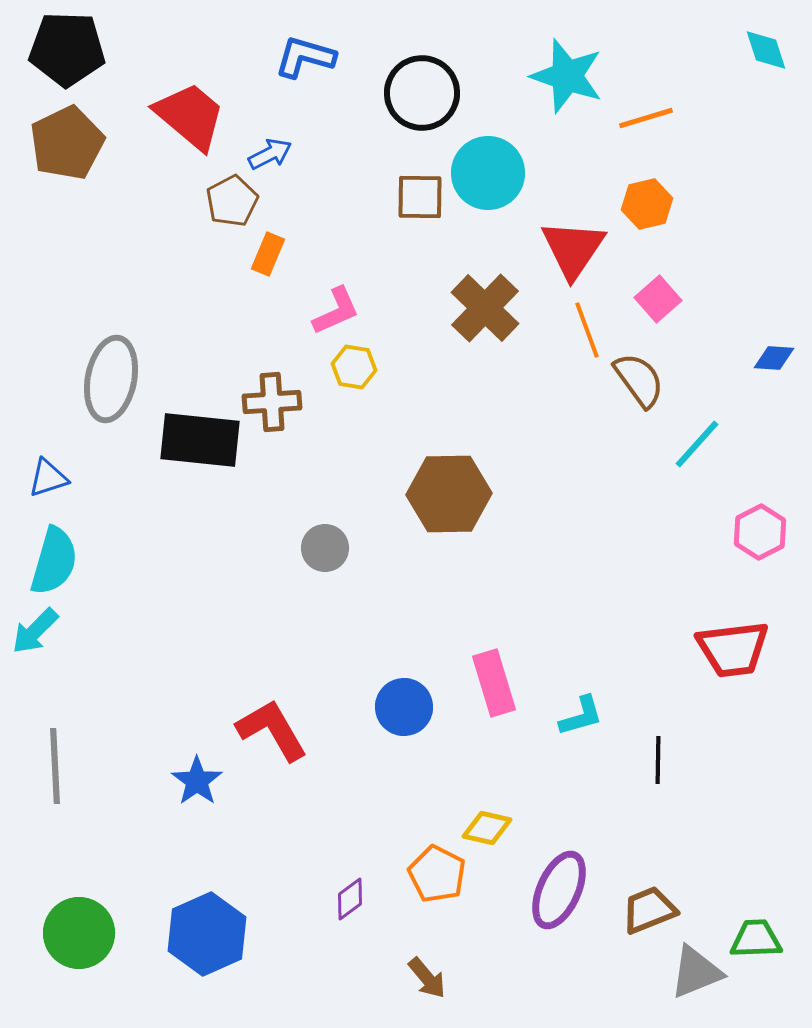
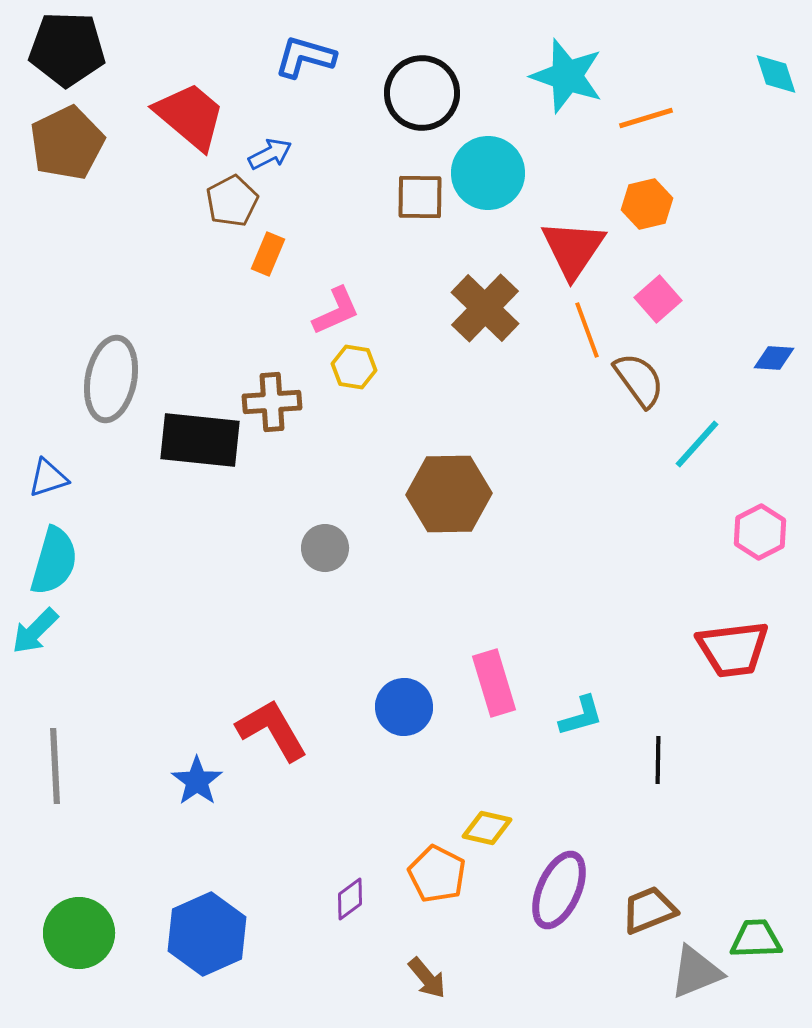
cyan diamond at (766, 50): moved 10 px right, 24 px down
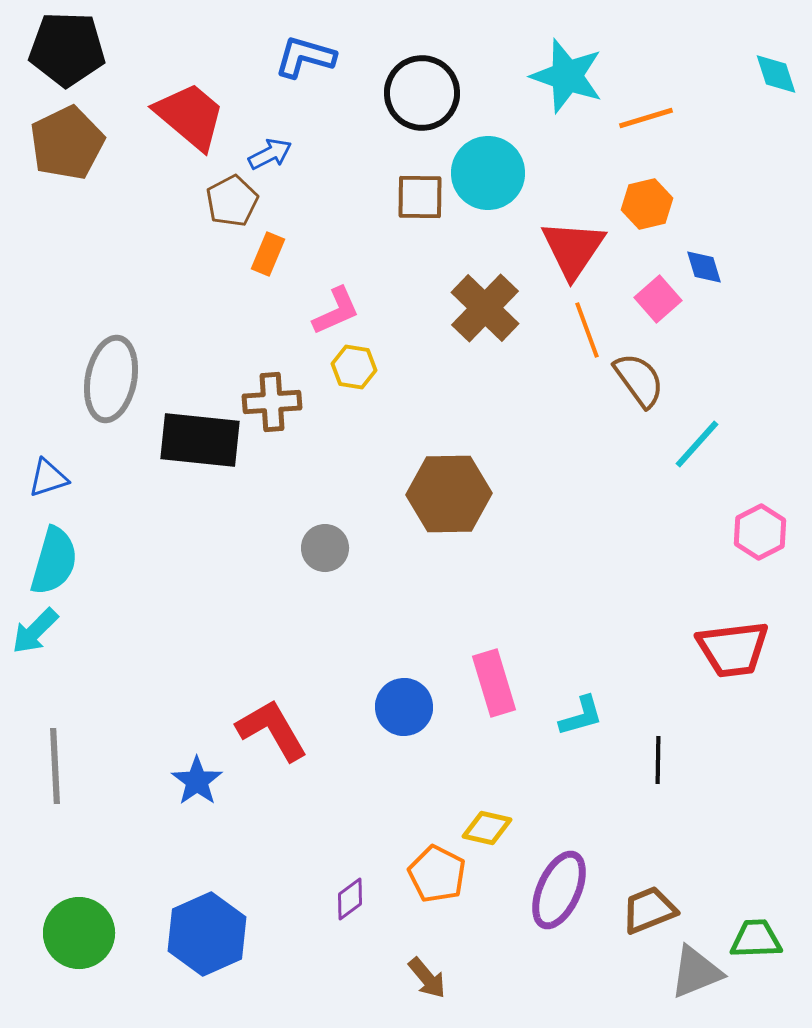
blue diamond at (774, 358): moved 70 px left, 91 px up; rotated 69 degrees clockwise
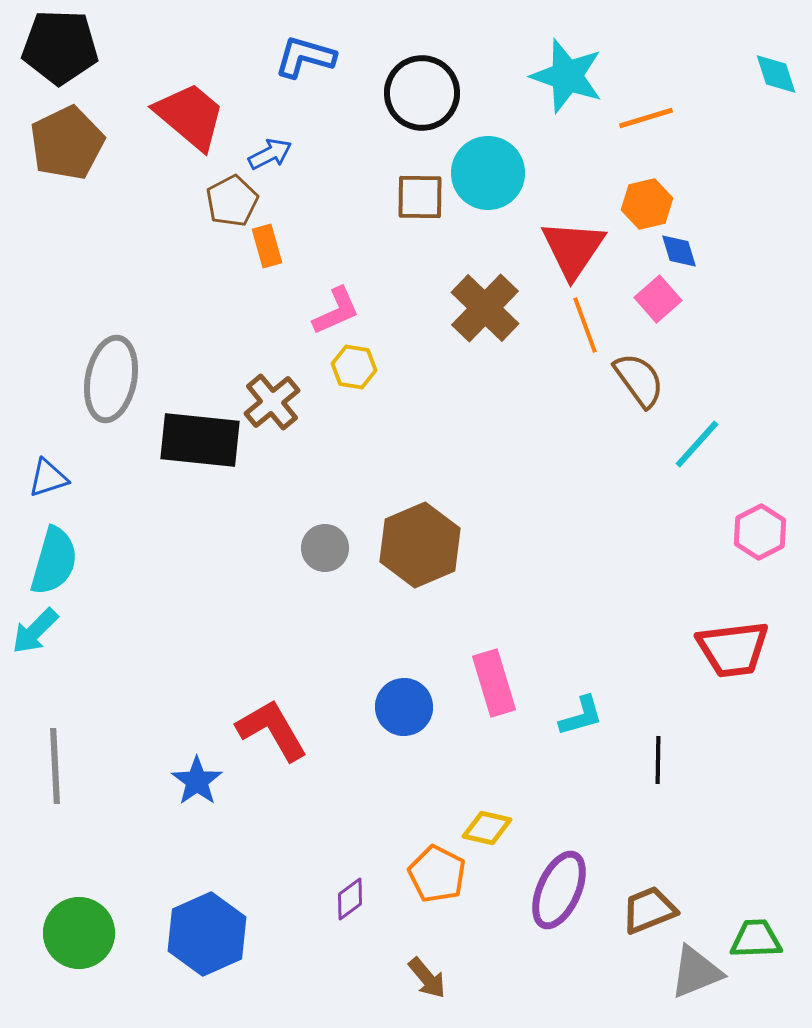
black pentagon at (67, 49): moved 7 px left, 2 px up
orange rectangle at (268, 254): moved 1 px left, 8 px up; rotated 39 degrees counterclockwise
blue diamond at (704, 267): moved 25 px left, 16 px up
orange line at (587, 330): moved 2 px left, 5 px up
brown cross at (272, 402): rotated 36 degrees counterclockwise
brown hexagon at (449, 494): moved 29 px left, 51 px down; rotated 22 degrees counterclockwise
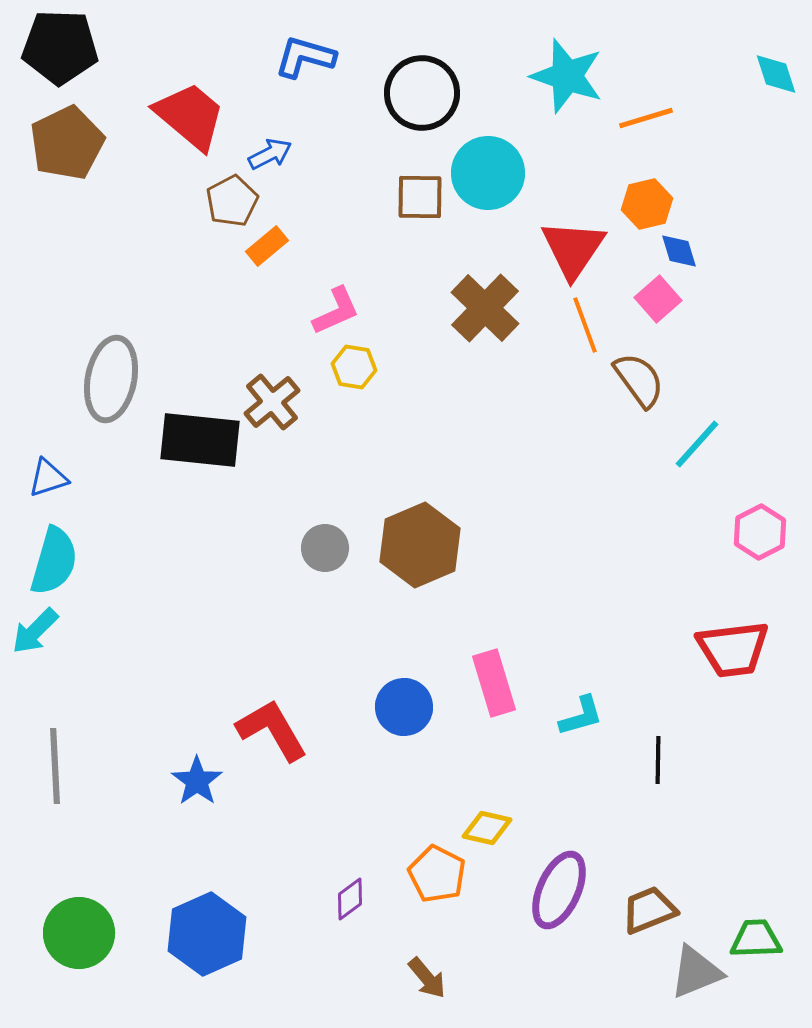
orange rectangle at (267, 246): rotated 66 degrees clockwise
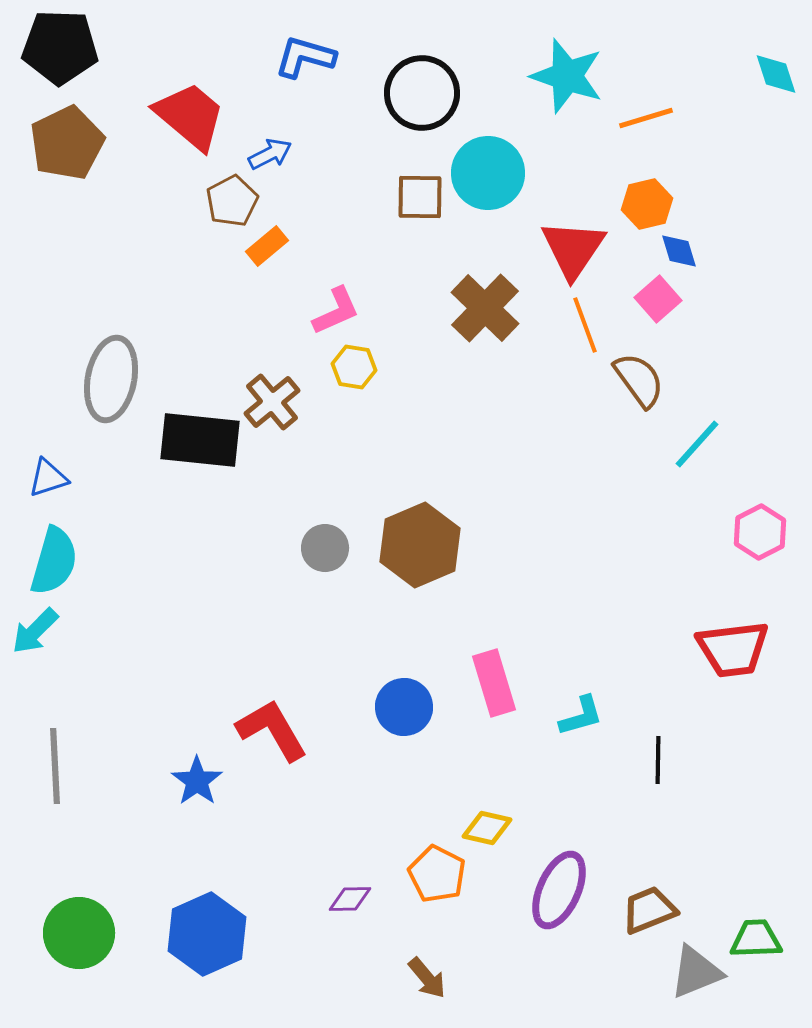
purple diamond at (350, 899): rotated 36 degrees clockwise
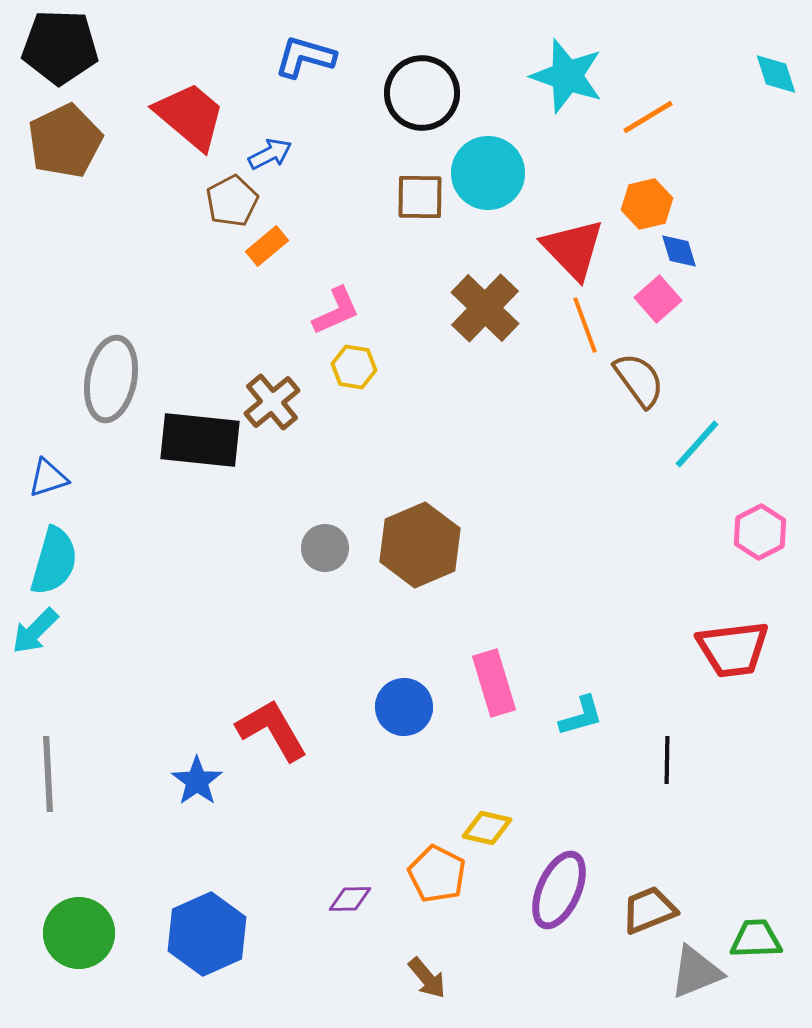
orange line at (646, 118): moved 2 px right, 1 px up; rotated 14 degrees counterclockwise
brown pentagon at (67, 143): moved 2 px left, 2 px up
red triangle at (573, 249): rotated 18 degrees counterclockwise
black line at (658, 760): moved 9 px right
gray line at (55, 766): moved 7 px left, 8 px down
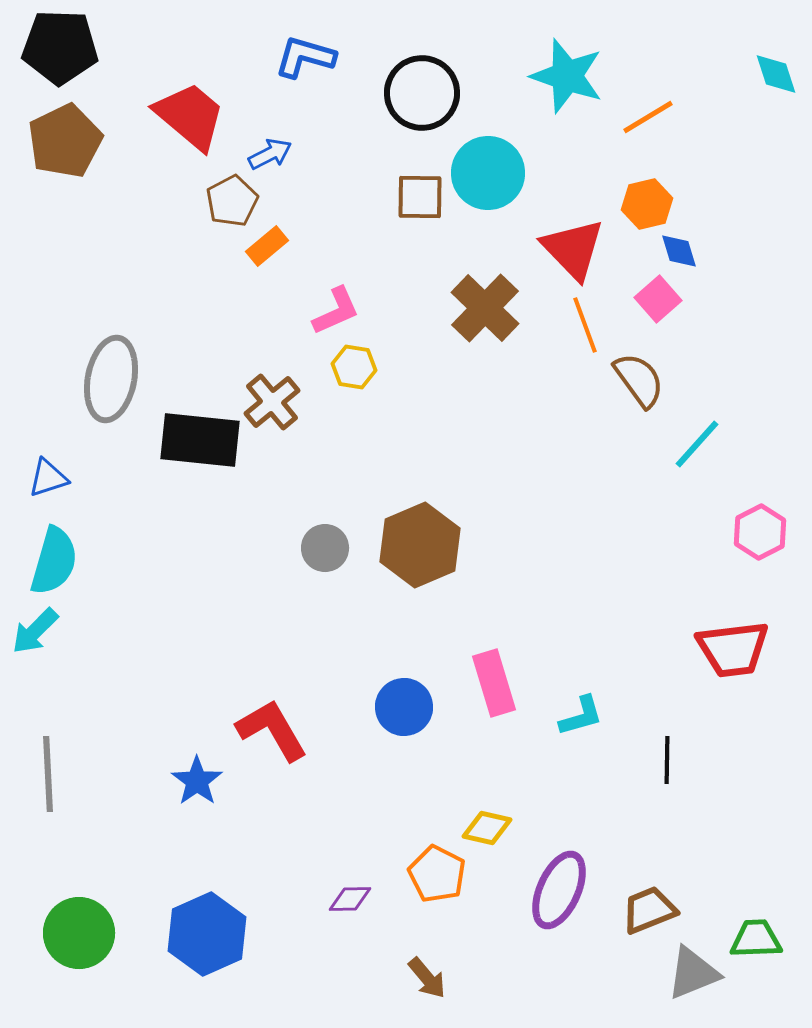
gray triangle at (696, 972): moved 3 px left, 1 px down
